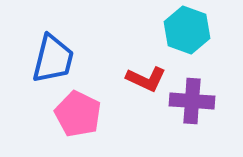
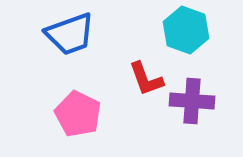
cyan hexagon: moved 1 px left
blue trapezoid: moved 17 px right, 25 px up; rotated 56 degrees clockwise
red L-shape: rotated 45 degrees clockwise
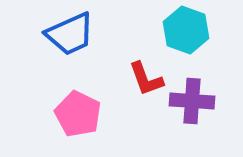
blue trapezoid: rotated 4 degrees counterclockwise
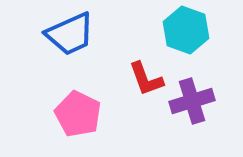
purple cross: rotated 21 degrees counterclockwise
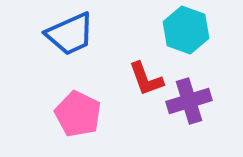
purple cross: moved 3 px left
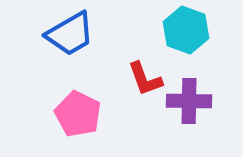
blue trapezoid: rotated 6 degrees counterclockwise
red L-shape: moved 1 px left
purple cross: rotated 18 degrees clockwise
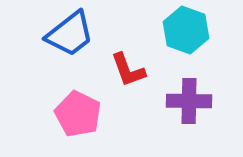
blue trapezoid: rotated 8 degrees counterclockwise
red L-shape: moved 17 px left, 9 px up
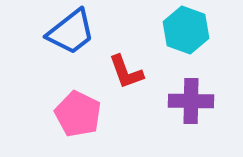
blue trapezoid: moved 1 px right, 2 px up
red L-shape: moved 2 px left, 2 px down
purple cross: moved 2 px right
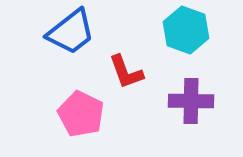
pink pentagon: moved 3 px right
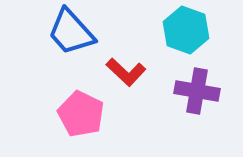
blue trapezoid: rotated 86 degrees clockwise
red L-shape: rotated 27 degrees counterclockwise
purple cross: moved 6 px right, 10 px up; rotated 9 degrees clockwise
